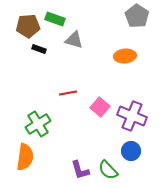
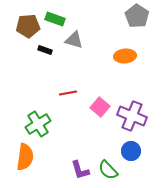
black rectangle: moved 6 px right, 1 px down
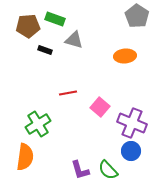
purple cross: moved 7 px down
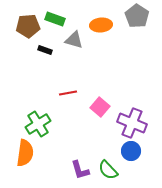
orange ellipse: moved 24 px left, 31 px up
orange semicircle: moved 4 px up
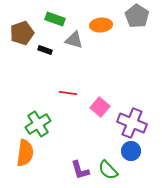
brown pentagon: moved 6 px left, 7 px down; rotated 15 degrees counterclockwise
red line: rotated 18 degrees clockwise
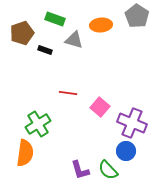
blue circle: moved 5 px left
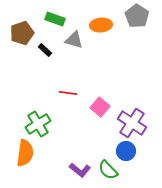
black rectangle: rotated 24 degrees clockwise
purple cross: rotated 12 degrees clockwise
purple L-shape: rotated 35 degrees counterclockwise
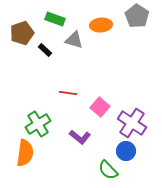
purple L-shape: moved 33 px up
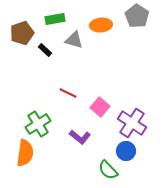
green rectangle: rotated 30 degrees counterclockwise
red line: rotated 18 degrees clockwise
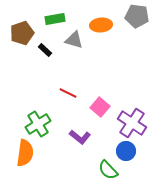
gray pentagon: rotated 25 degrees counterclockwise
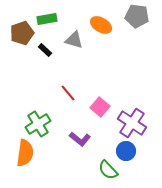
green rectangle: moved 8 px left
orange ellipse: rotated 35 degrees clockwise
red line: rotated 24 degrees clockwise
purple L-shape: moved 2 px down
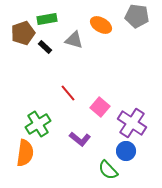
brown pentagon: moved 1 px right
black rectangle: moved 3 px up
